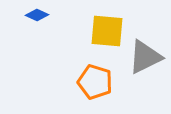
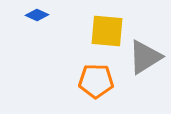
gray triangle: rotated 6 degrees counterclockwise
orange pentagon: moved 1 px right, 1 px up; rotated 16 degrees counterclockwise
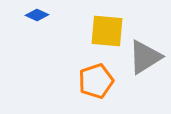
orange pentagon: rotated 20 degrees counterclockwise
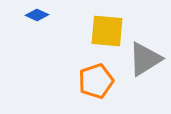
gray triangle: moved 2 px down
